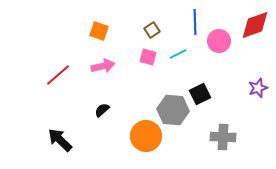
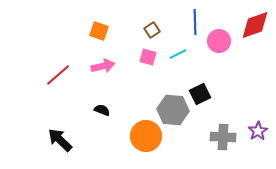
purple star: moved 43 px down; rotated 12 degrees counterclockwise
black semicircle: rotated 63 degrees clockwise
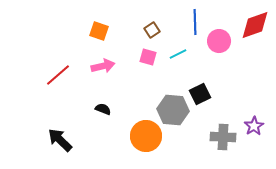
black semicircle: moved 1 px right, 1 px up
purple star: moved 4 px left, 5 px up
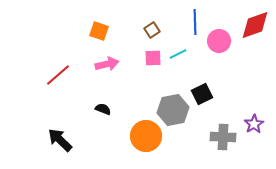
pink square: moved 5 px right, 1 px down; rotated 18 degrees counterclockwise
pink arrow: moved 4 px right, 2 px up
black square: moved 2 px right
gray hexagon: rotated 16 degrees counterclockwise
purple star: moved 2 px up
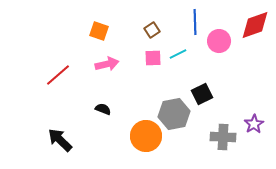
gray hexagon: moved 1 px right, 4 px down
